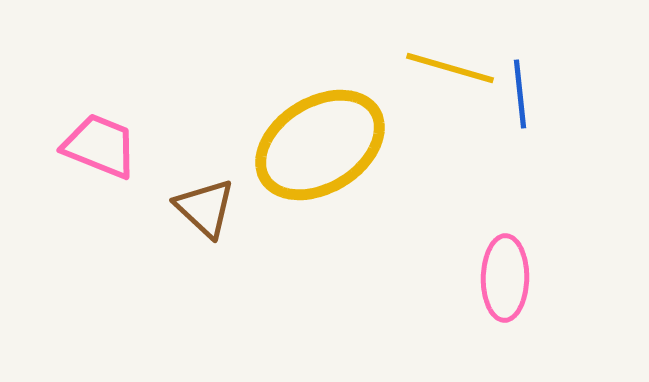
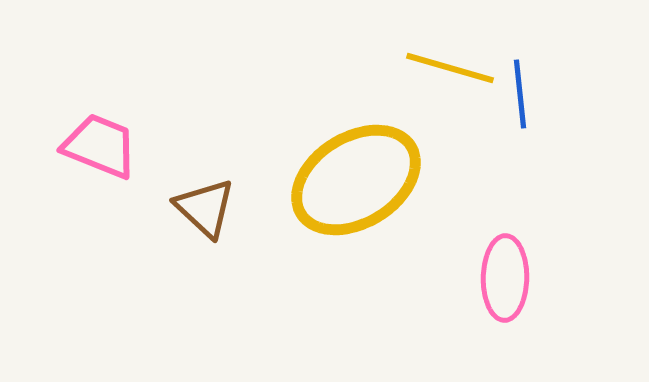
yellow ellipse: moved 36 px right, 35 px down
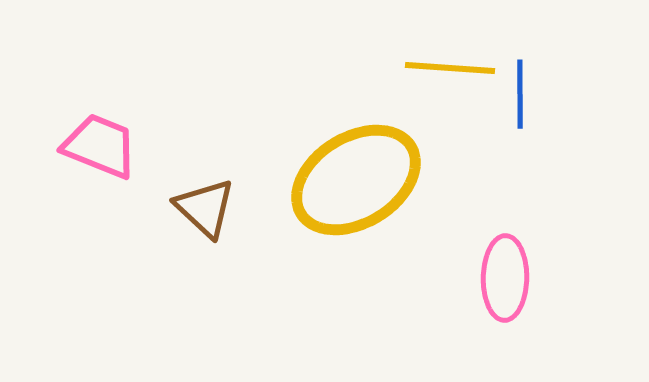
yellow line: rotated 12 degrees counterclockwise
blue line: rotated 6 degrees clockwise
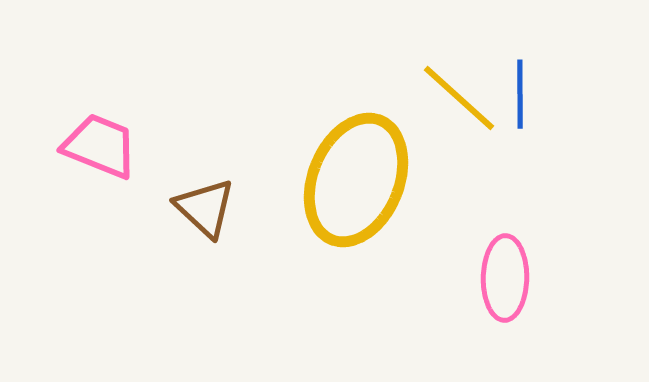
yellow line: moved 9 px right, 30 px down; rotated 38 degrees clockwise
yellow ellipse: rotated 36 degrees counterclockwise
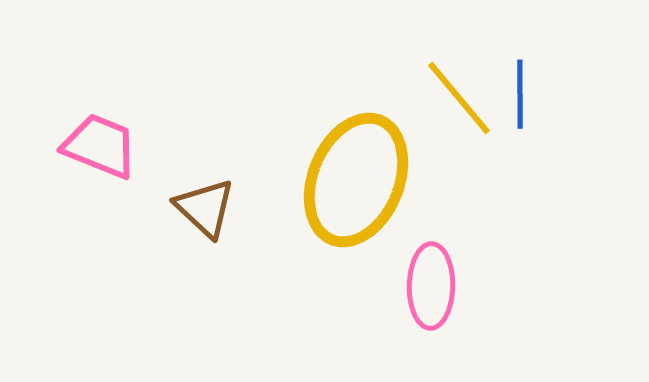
yellow line: rotated 8 degrees clockwise
pink ellipse: moved 74 px left, 8 px down
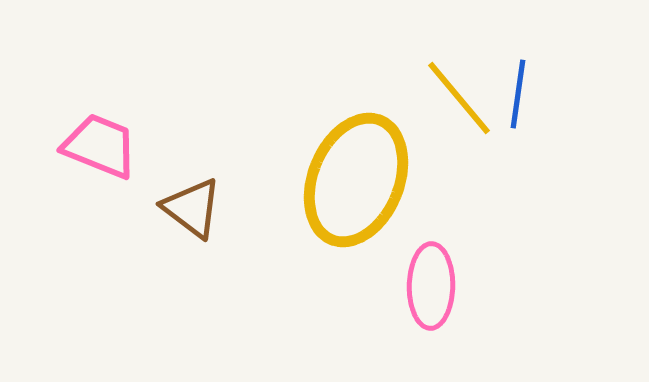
blue line: moved 2 px left; rotated 8 degrees clockwise
brown triangle: moved 13 px left; rotated 6 degrees counterclockwise
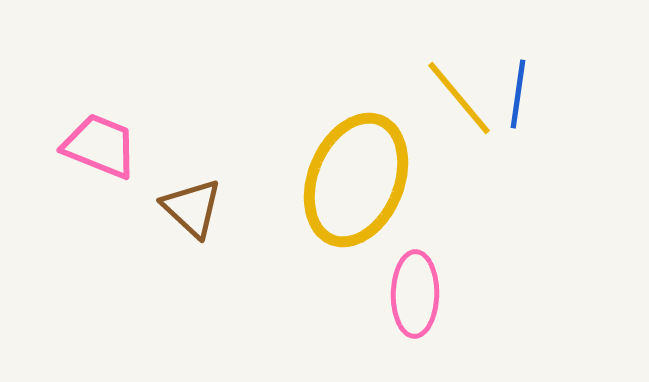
brown triangle: rotated 6 degrees clockwise
pink ellipse: moved 16 px left, 8 px down
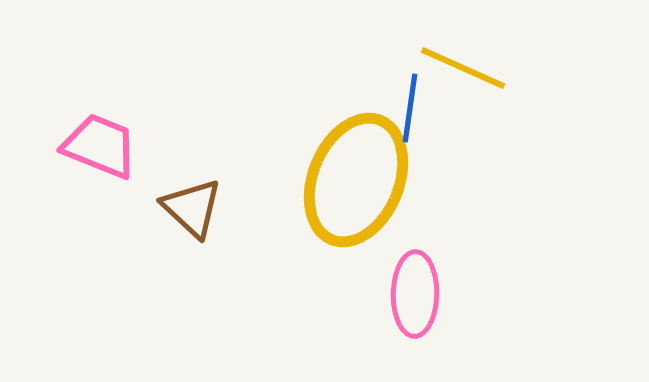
blue line: moved 108 px left, 14 px down
yellow line: moved 4 px right, 30 px up; rotated 26 degrees counterclockwise
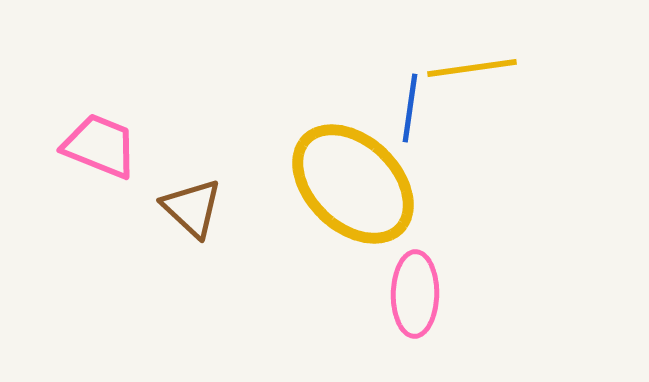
yellow line: moved 9 px right; rotated 32 degrees counterclockwise
yellow ellipse: moved 3 px left, 4 px down; rotated 68 degrees counterclockwise
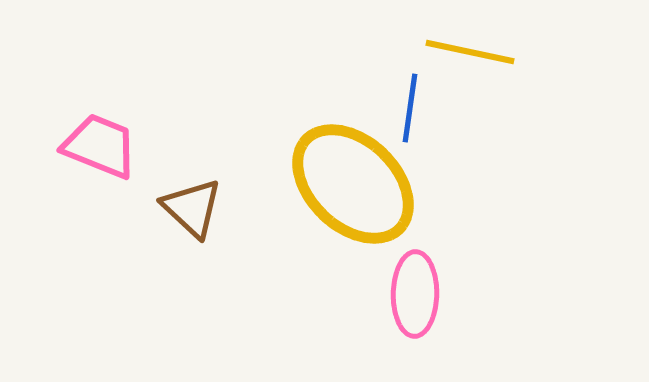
yellow line: moved 2 px left, 16 px up; rotated 20 degrees clockwise
